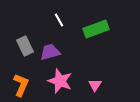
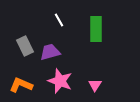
green rectangle: rotated 70 degrees counterclockwise
orange L-shape: rotated 90 degrees counterclockwise
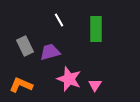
pink star: moved 9 px right, 2 px up
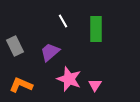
white line: moved 4 px right, 1 px down
gray rectangle: moved 10 px left
purple trapezoid: rotated 25 degrees counterclockwise
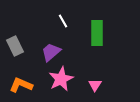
green rectangle: moved 1 px right, 4 px down
purple trapezoid: moved 1 px right
pink star: moved 8 px left; rotated 25 degrees clockwise
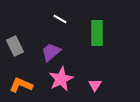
white line: moved 3 px left, 2 px up; rotated 32 degrees counterclockwise
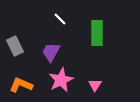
white line: rotated 16 degrees clockwise
purple trapezoid: rotated 20 degrees counterclockwise
pink star: moved 1 px down
